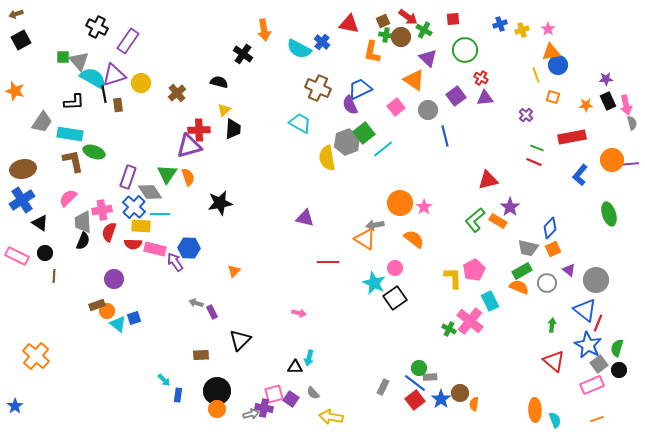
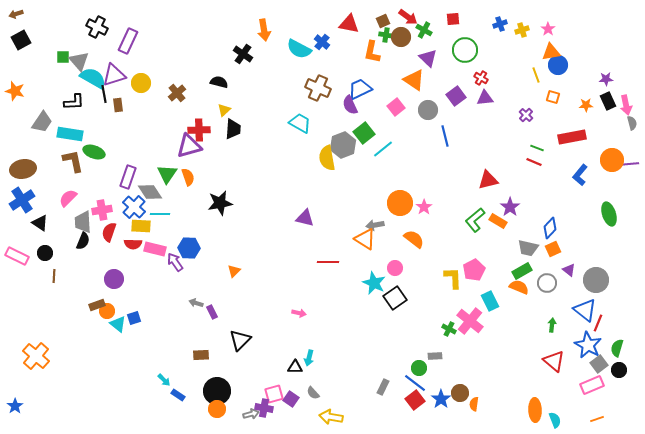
purple rectangle at (128, 41): rotated 10 degrees counterclockwise
gray hexagon at (347, 142): moved 4 px left, 3 px down
gray rectangle at (430, 377): moved 5 px right, 21 px up
blue rectangle at (178, 395): rotated 64 degrees counterclockwise
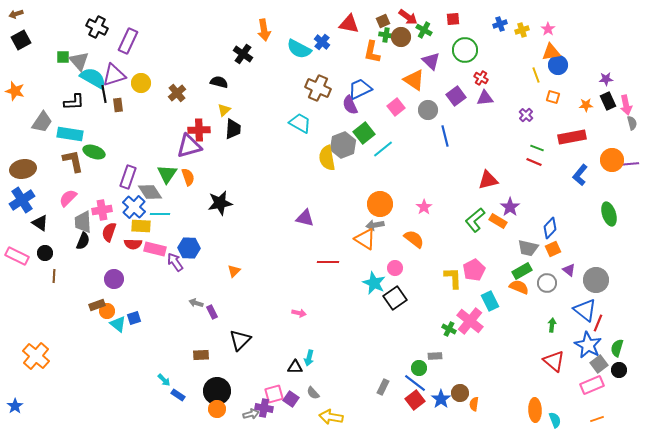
purple triangle at (428, 58): moved 3 px right, 3 px down
orange circle at (400, 203): moved 20 px left, 1 px down
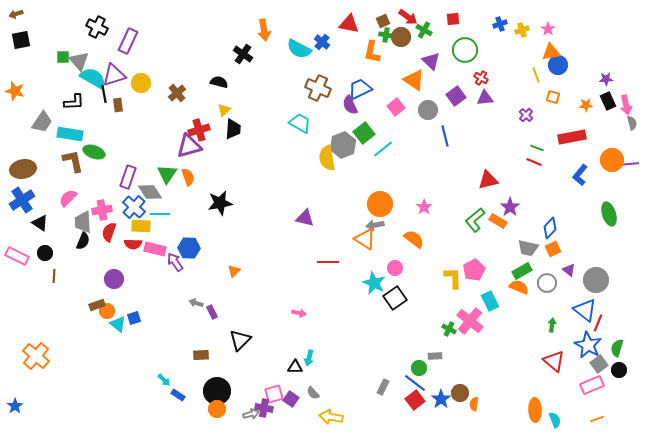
black square at (21, 40): rotated 18 degrees clockwise
red cross at (199, 130): rotated 15 degrees counterclockwise
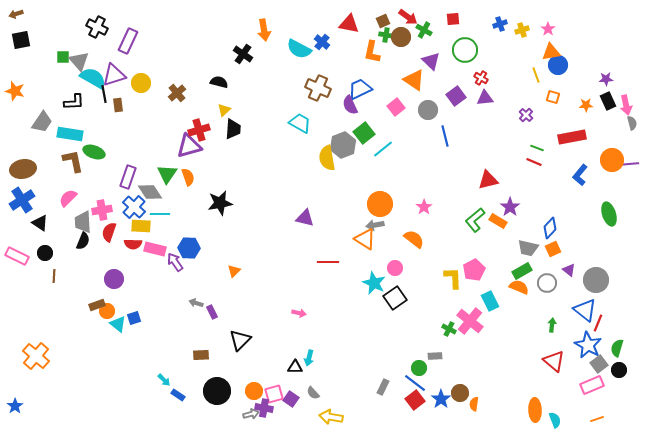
orange circle at (217, 409): moved 37 px right, 18 px up
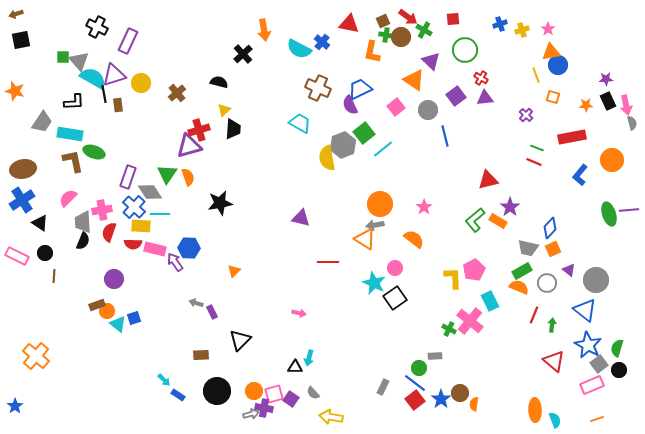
black cross at (243, 54): rotated 12 degrees clockwise
purple line at (629, 164): moved 46 px down
purple triangle at (305, 218): moved 4 px left
red line at (598, 323): moved 64 px left, 8 px up
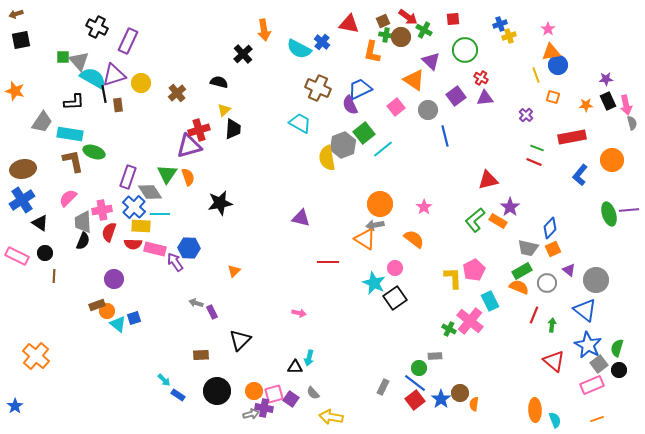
yellow cross at (522, 30): moved 13 px left, 6 px down
